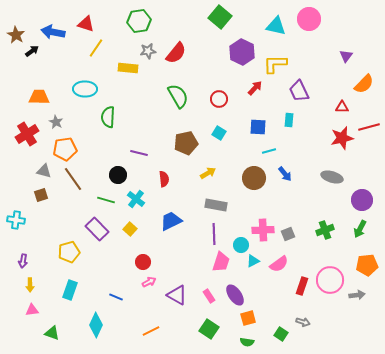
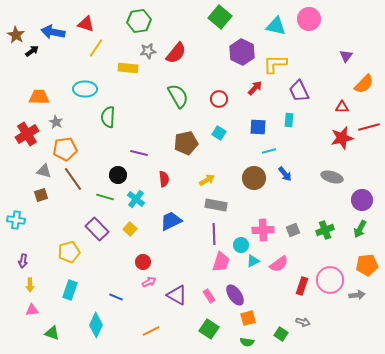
yellow arrow at (208, 173): moved 1 px left, 7 px down
green line at (106, 200): moved 1 px left, 3 px up
gray square at (288, 234): moved 5 px right, 4 px up
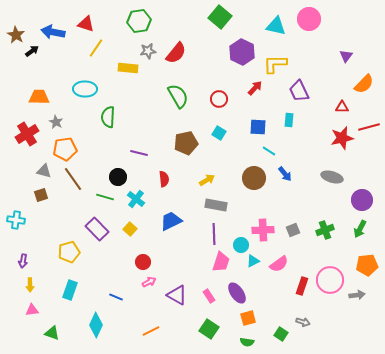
cyan line at (269, 151): rotated 48 degrees clockwise
black circle at (118, 175): moved 2 px down
purple ellipse at (235, 295): moved 2 px right, 2 px up
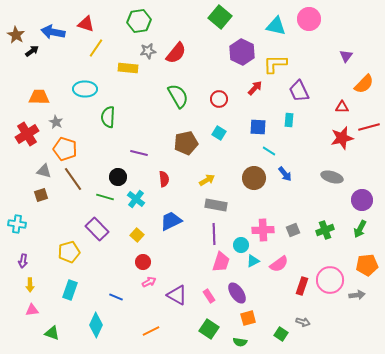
orange pentagon at (65, 149): rotated 25 degrees clockwise
cyan cross at (16, 220): moved 1 px right, 4 px down
yellow square at (130, 229): moved 7 px right, 6 px down
green semicircle at (247, 342): moved 7 px left
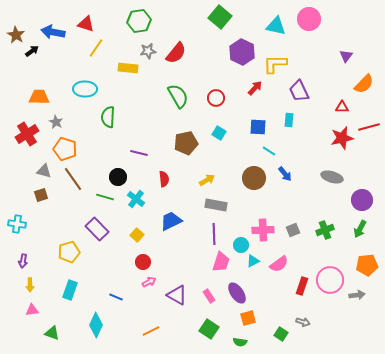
red circle at (219, 99): moved 3 px left, 1 px up
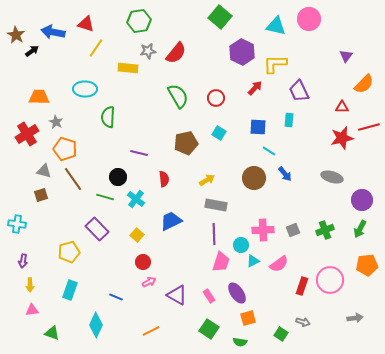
gray arrow at (357, 295): moved 2 px left, 23 px down
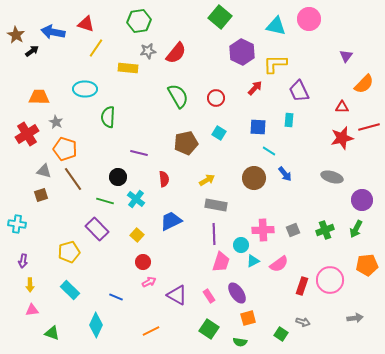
green line at (105, 197): moved 4 px down
green arrow at (360, 229): moved 4 px left
cyan rectangle at (70, 290): rotated 66 degrees counterclockwise
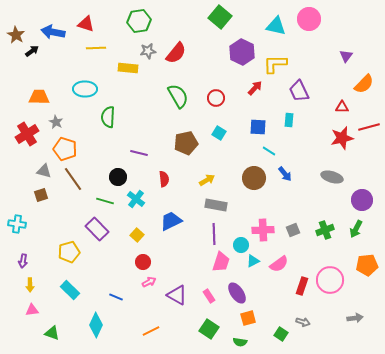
yellow line at (96, 48): rotated 54 degrees clockwise
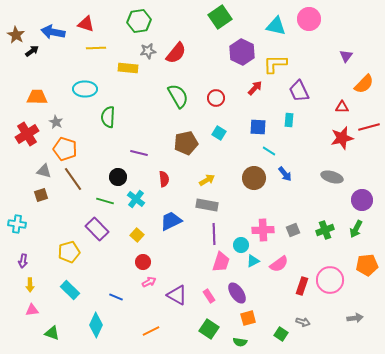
green square at (220, 17): rotated 15 degrees clockwise
orange trapezoid at (39, 97): moved 2 px left
gray rectangle at (216, 205): moved 9 px left
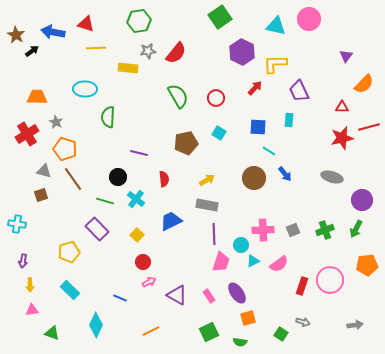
blue line at (116, 297): moved 4 px right, 1 px down
gray arrow at (355, 318): moved 7 px down
green square at (209, 329): moved 3 px down; rotated 30 degrees clockwise
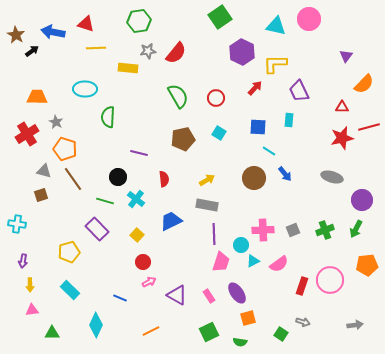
brown pentagon at (186, 143): moved 3 px left, 4 px up
green triangle at (52, 333): rotated 21 degrees counterclockwise
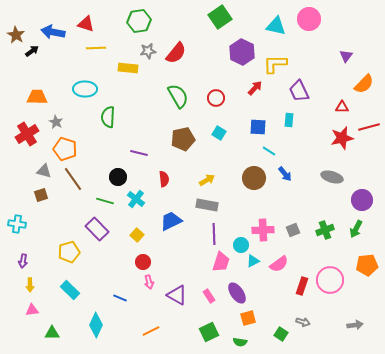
pink arrow at (149, 282): rotated 104 degrees clockwise
